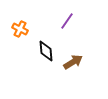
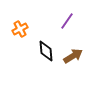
orange cross: rotated 35 degrees clockwise
brown arrow: moved 6 px up
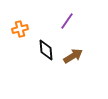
orange cross: rotated 14 degrees clockwise
black diamond: moved 1 px up
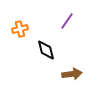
black diamond: rotated 10 degrees counterclockwise
brown arrow: moved 1 px left, 18 px down; rotated 24 degrees clockwise
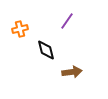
brown arrow: moved 2 px up
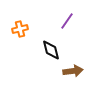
black diamond: moved 5 px right
brown arrow: moved 1 px right, 1 px up
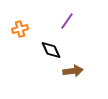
black diamond: rotated 10 degrees counterclockwise
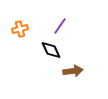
purple line: moved 7 px left, 5 px down
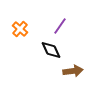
orange cross: rotated 35 degrees counterclockwise
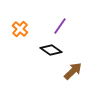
black diamond: rotated 30 degrees counterclockwise
brown arrow: rotated 36 degrees counterclockwise
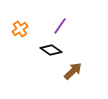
orange cross: rotated 14 degrees clockwise
